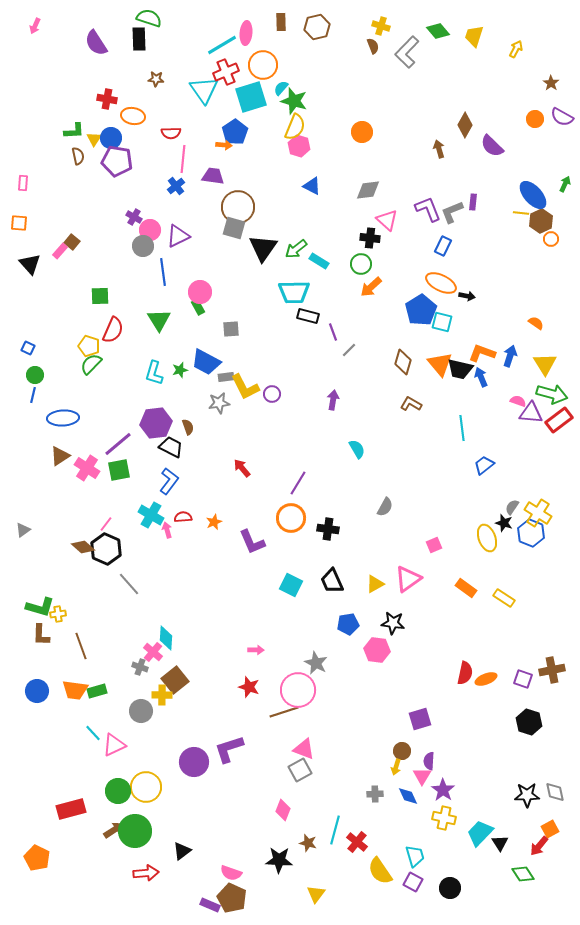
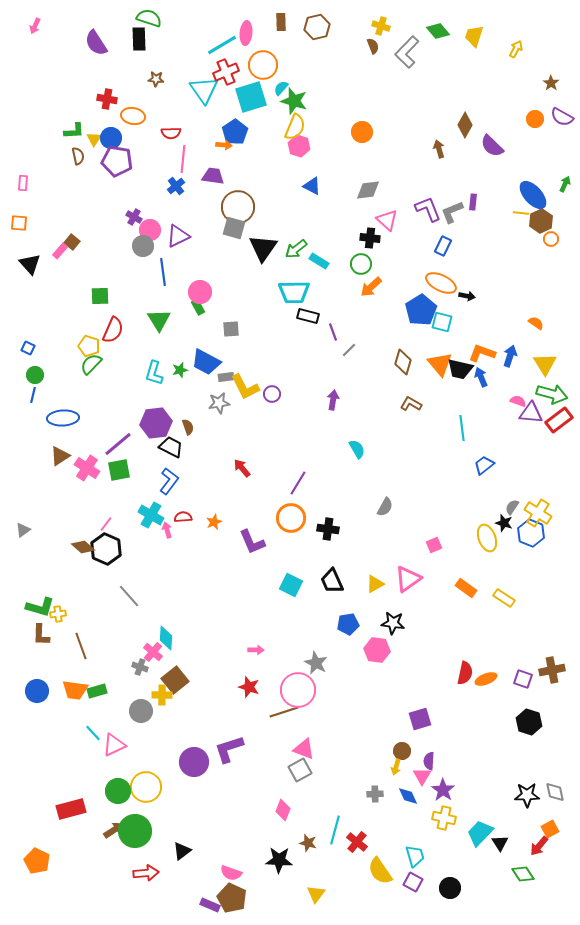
gray line at (129, 584): moved 12 px down
orange pentagon at (37, 858): moved 3 px down
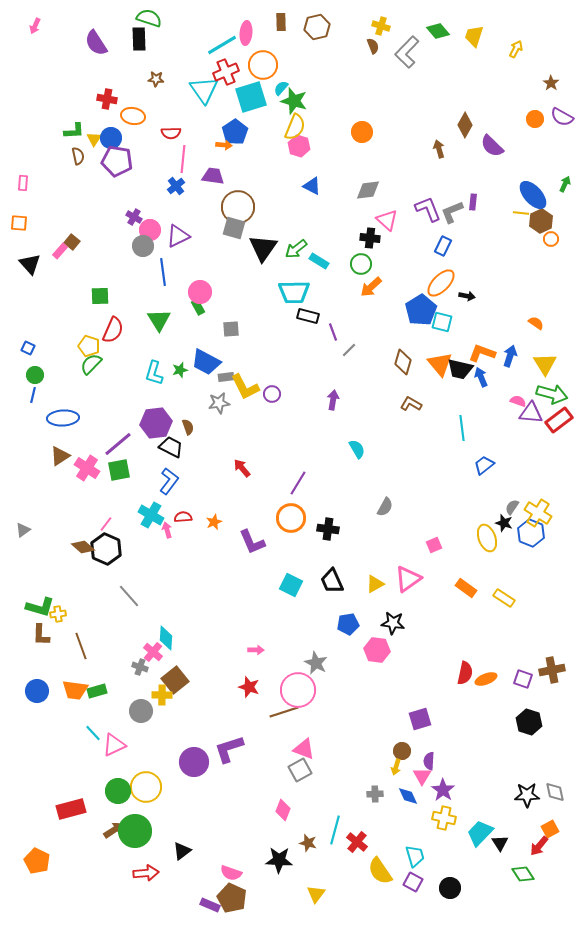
orange ellipse at (441, 283): rotated 72 degrees counterclockwise
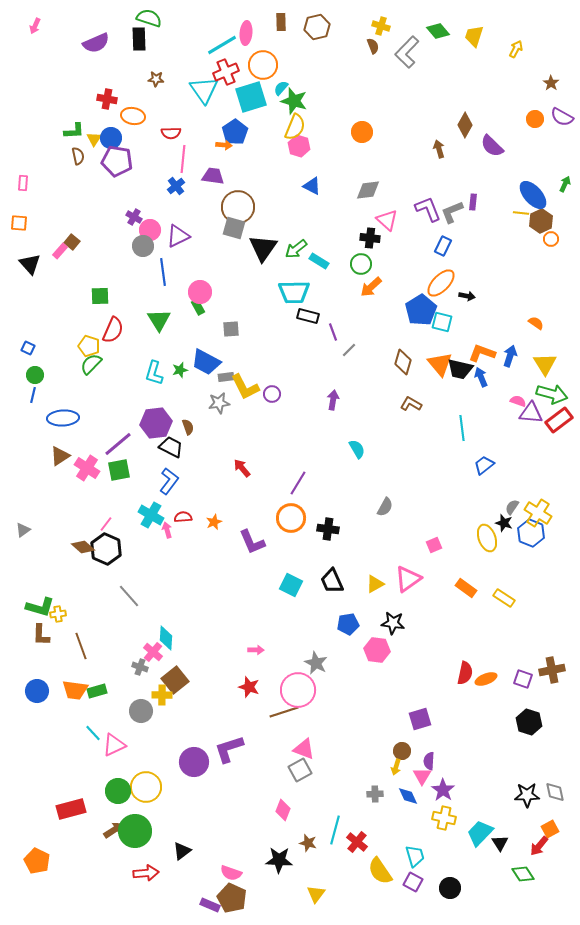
purple semicircle at (96, 43): rotated 80 degrees counterclockwise
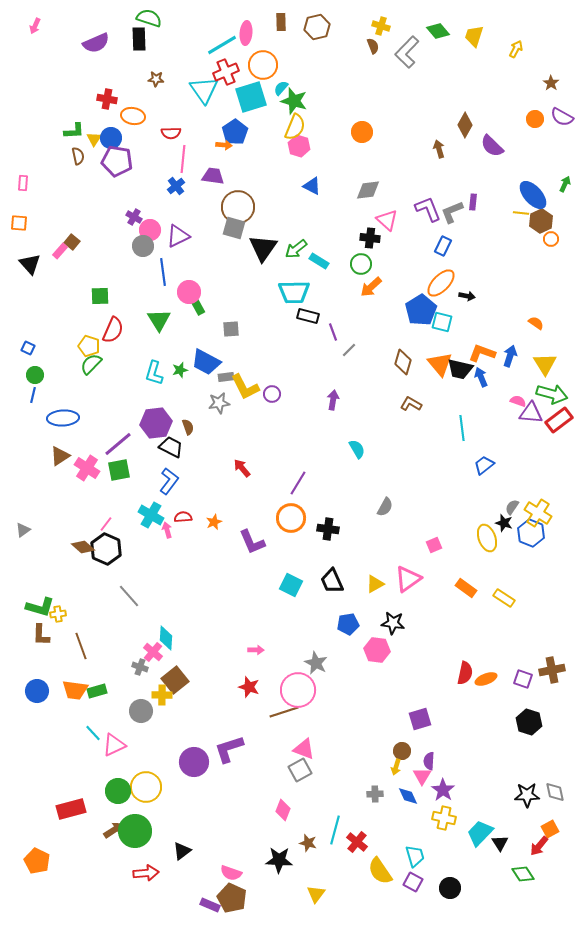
pink circle at (200, 292): moved 11 px left
